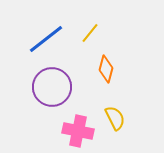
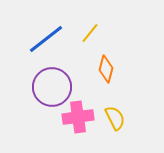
pink cross: moved 14 px up; rotated 20 degrees counterclockwise
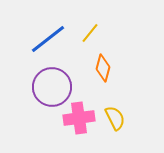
blue line: moved 2 px right
orange diamond: moved 3 px left, 1 px up
pink cross: moved 1 px right, 1 px down
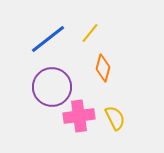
pink cross: moved 2 px up
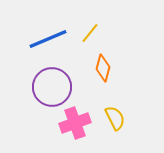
blue line: rotated 15 degrees clockwise
pink cross: moved 4 px left, 7 px down; rotated 12 degrees counterclockwise
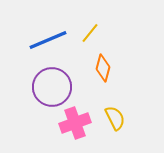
blue line: moved 1 px down
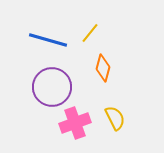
blue line: rotated 39 degrees clockwise
